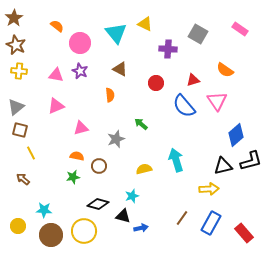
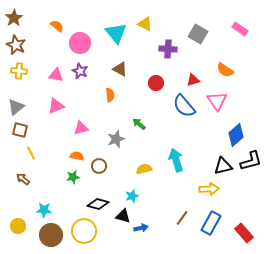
green arrow at (141, 124): moved 2 px left
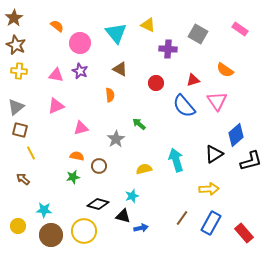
yellow triangle at (145, 24): moved 3 px right, 1 px down
gray star at (116, 139): rotated 12 degrees counterclockwise
black triangle at (223, 166): moved 9 px left, 12 px up; rotated 18 degrees counterclockwise
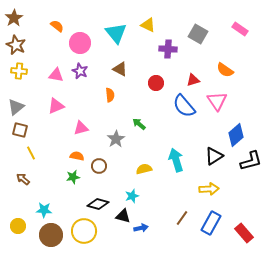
black triangle at (214, 154): moved 2 px down
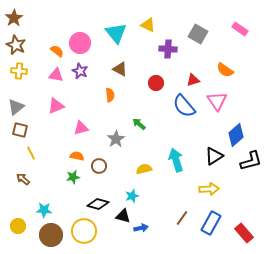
orange semicircle at (57, 26): moved 25 px down
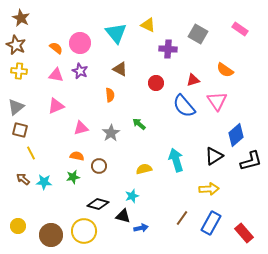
brown star at (14, 18): moved 7 px right; rotated 12 degrees counterclockwise
orange semicircle at (57, 51): moved 1 px left, 3 px up
gray star at (116, 139): moved 5 px left, 6 px up
cyan star at (44, 210): moved 28 px up
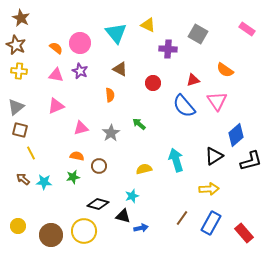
pink rectangle at (240, 29): moved 7 px right
red circle at (156, 83): moved 3 px left
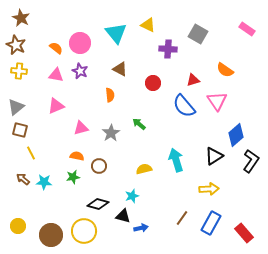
black L-shape at (251, 161): rotated 40 degrees counterclockwise
